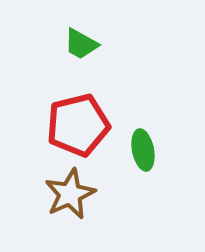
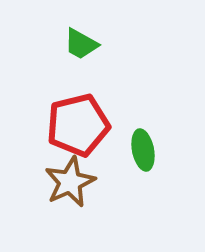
brown star: moved 12 px up
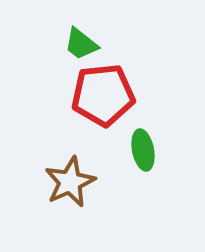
green trapezoid: rotated 9 degrees clockwise
red pentagon: moved 25 px right, 30 px up; rotated 8 degrees clockwise
